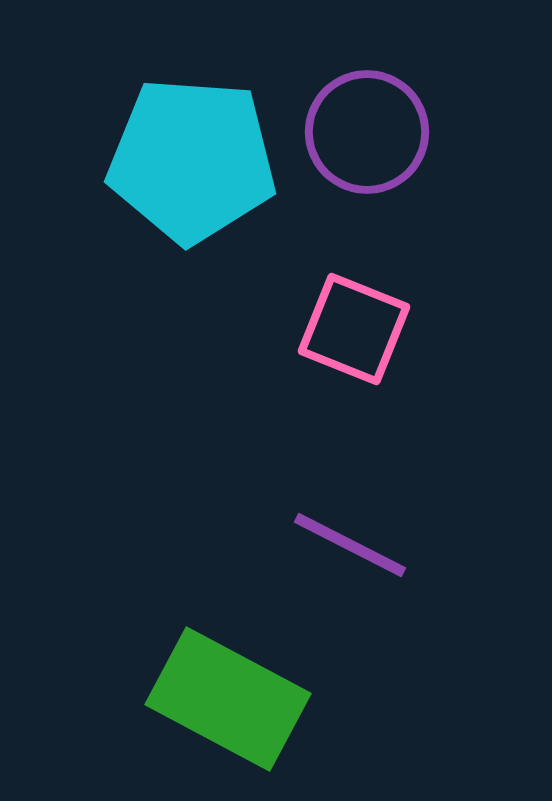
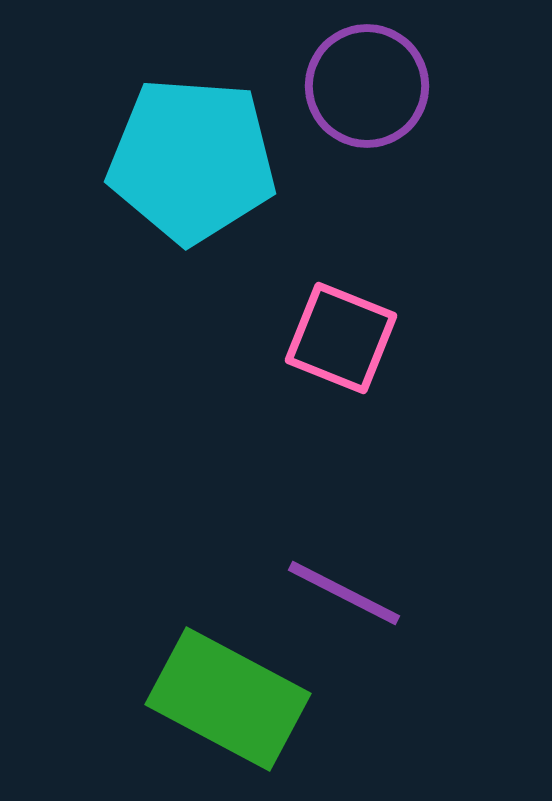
purple circle: moved 46 px up
pink square: moved 13 px left, 9 px down
purple line: moved 6 px left, 48 px down
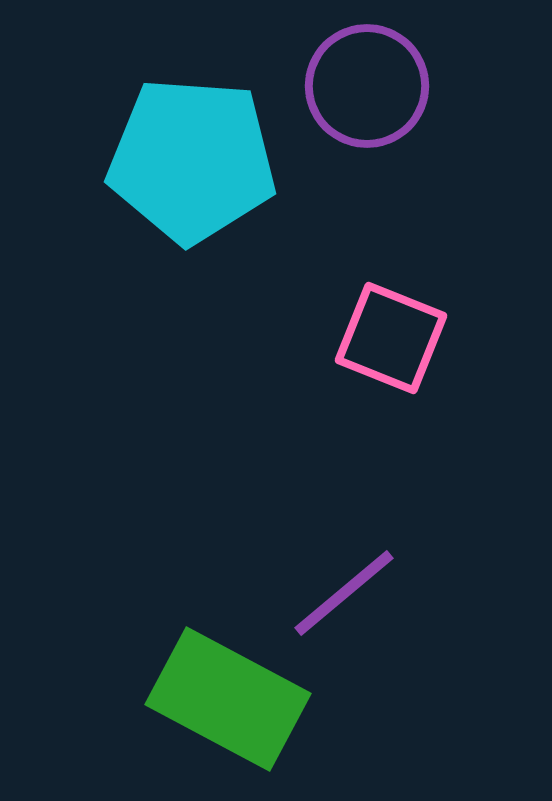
pink square: moved 50 px right
purple line: rotated 67 degrees counterclockwise
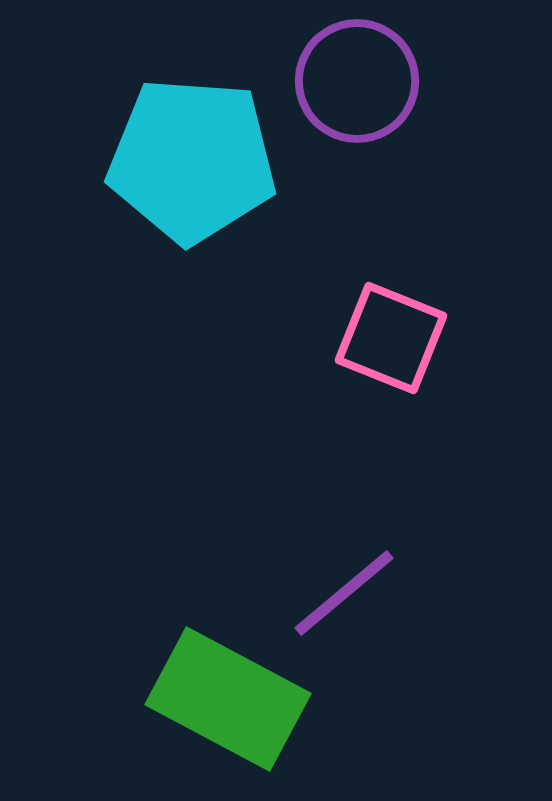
purple circle: moved 10 px left, 5 px up
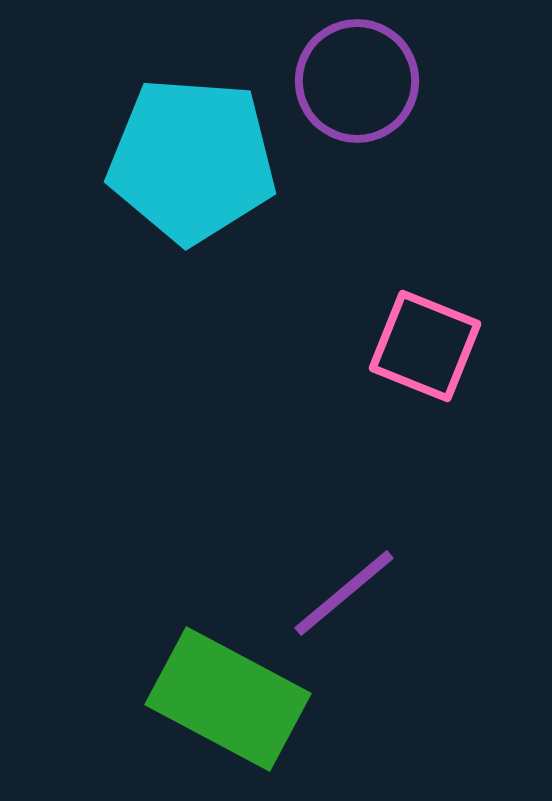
pink square: moved 34 px right, 8 px down
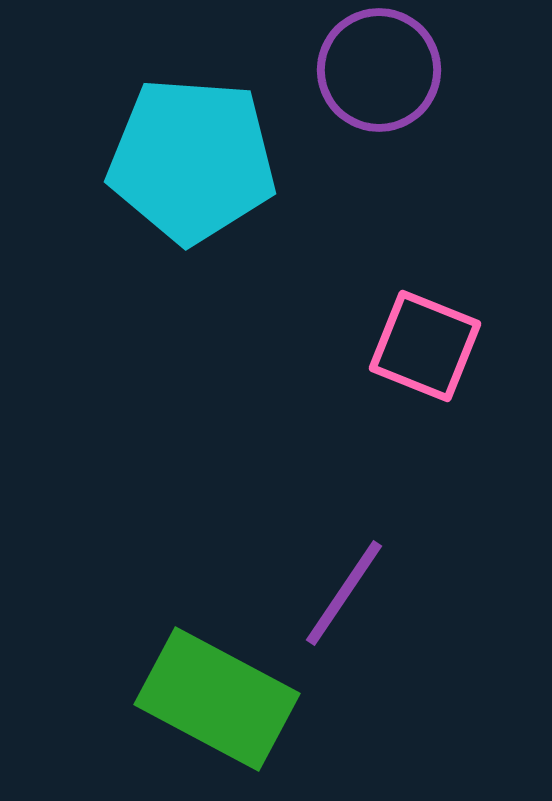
purple circle: moved 22 px right, 11 px up
purple line: rotated 16 degrees counterclockwise
green rectangle: moved 11 px left
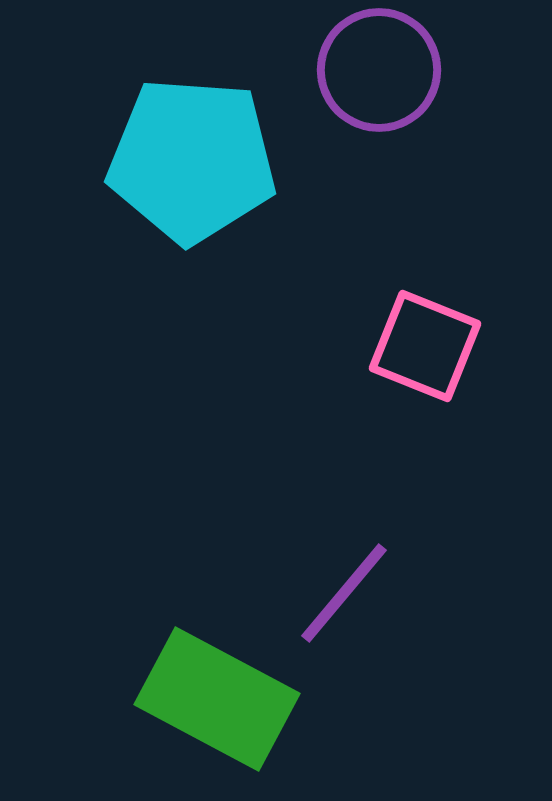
purple line: rotated 6 degrees clockwise
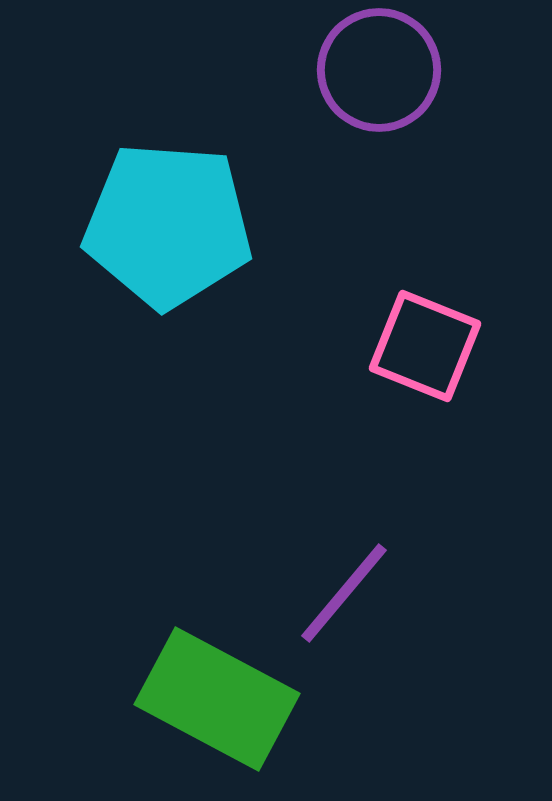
cyan pentagon: moved 24 px left, 65 px down
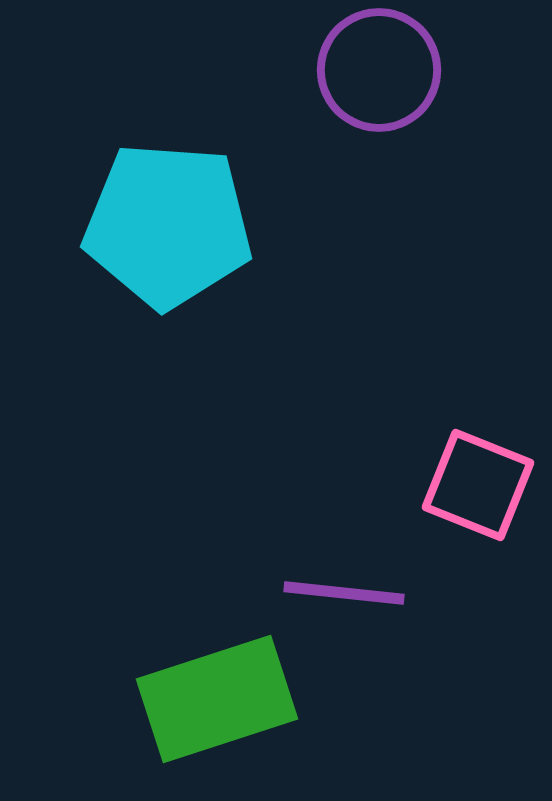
pink square: moved 53 px right, 139 px down
purple line: rotated 56 degrees clockwise
green rectangle: rotated 46 degrees counterclockwise
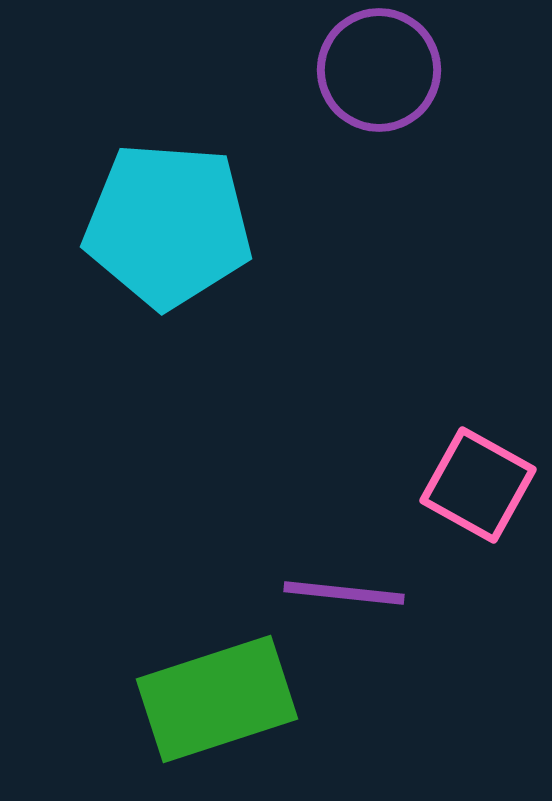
pink square: rotated 7 degrees clockwise
